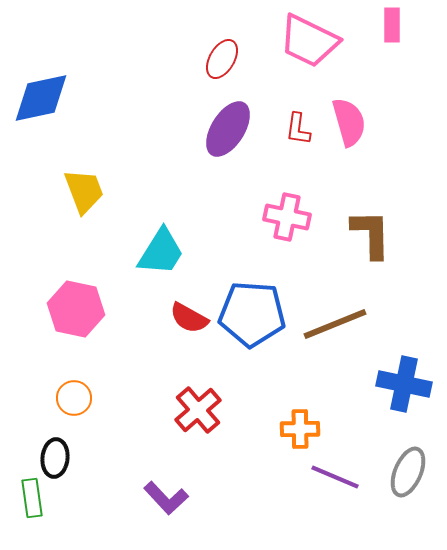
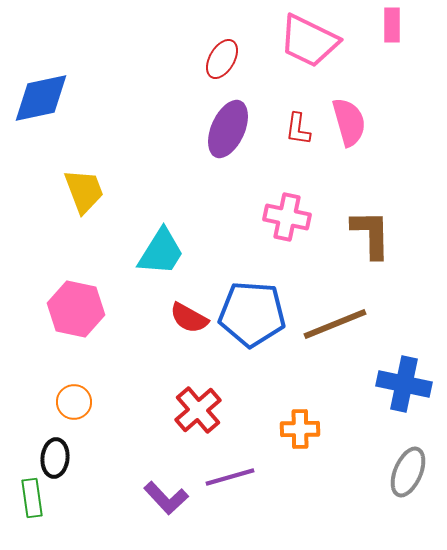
purple ellipse: rotated 8 degrees counterclockwise
orange circle: moved 4 px down
purple line: moved 105 px left; rotated 39 degrees counterclockwise
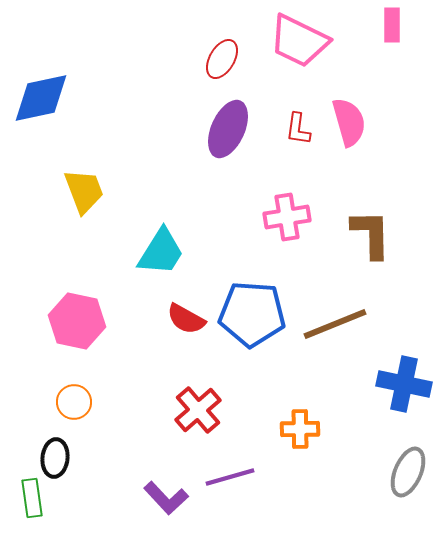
pink trapezoid: moved 10 px left
pink cross: rotated 21 degrees counterclockwise
pink hexagon: moved 1 px right, 12 px down
red semicircle: moved 3 px left, 1 px down
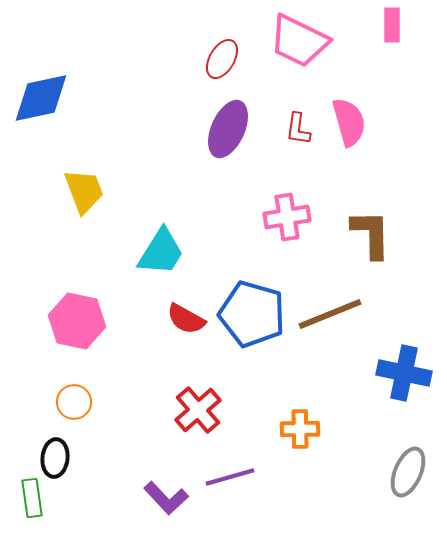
blue pentagon: rotated 12 degrees clockwise
brown line: moved 5 px left, 10 px up
blue cross: moved 11 px up
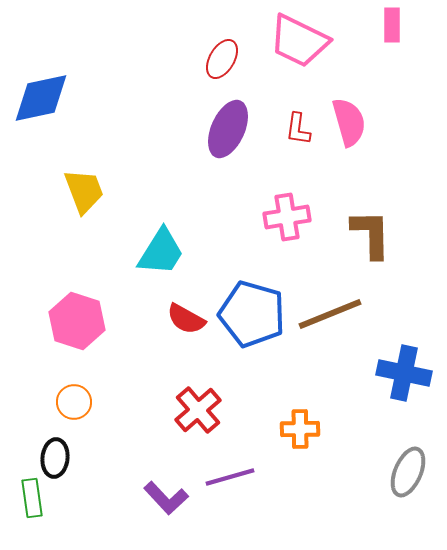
pink hexagon: rotated 6 degrees clockwise
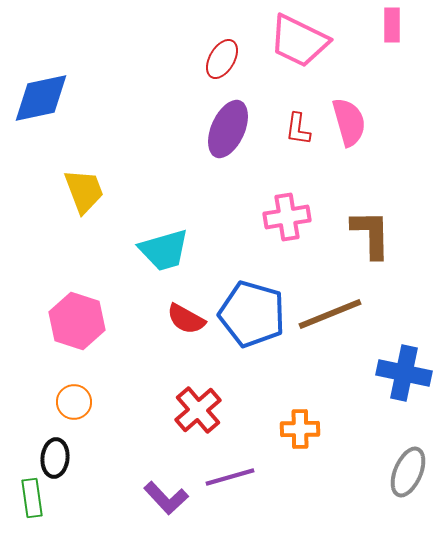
cyan trapezoid: moved 3 px right, 2 px up; rotated 42 degrees clockwise
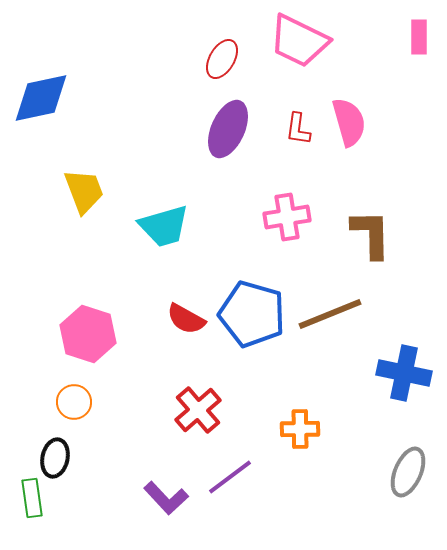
pink rectangle: moved 27 px right, 12 px down
cyan trapezoid: moved 24 px up
pink hexagon: moved 11 px right, 13 px down
black ellipse: rotated 6 degrees clockwise
purple line: rotated 21 degrees counterclockwise
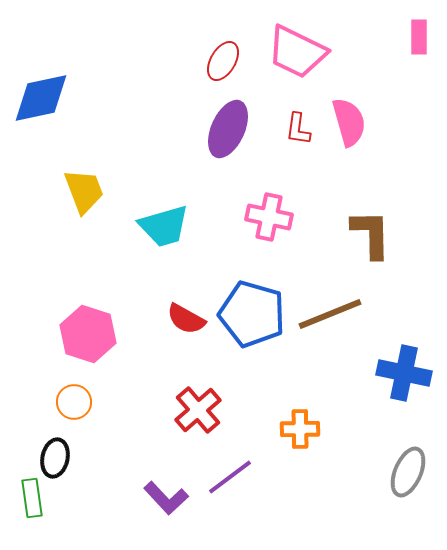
pink trapezoid: moved 2 px left, 11 px down
red ellipse: moved 1 px right, 2 px down
pink cross: moved 18 px left; rotated 21 degrees clockwise
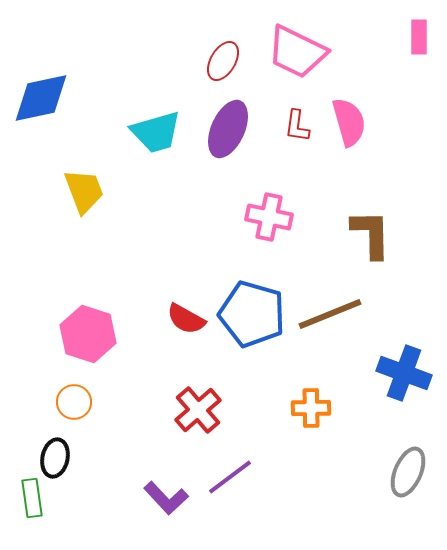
red L-shape: moved 1 px left, 3 px up
cyan trapezoid: moved 8 px left, 94 px up
blue cross: rotated 8 degrees clockwise
orange cross: moved 11 px right, 21 px up
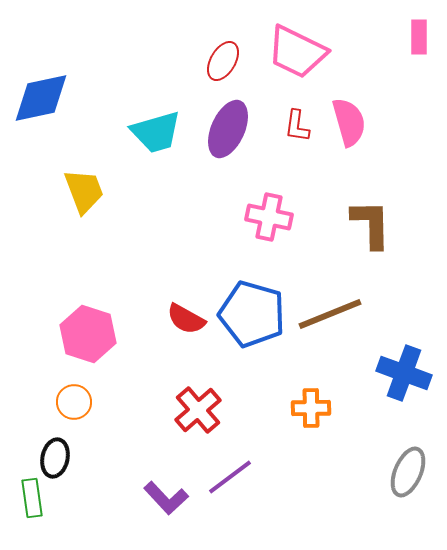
brown L-shape: moved 10 px up
